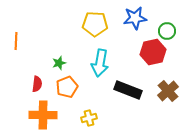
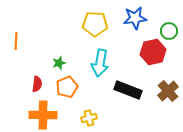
green circle: moved 2 px right
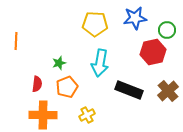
green circle: moved 2 px left, 1 px up
black rectangle: moved 1 px right
yellow cross: moved 2 px left, 3 px up; rotated 14 degrees counterclockwise
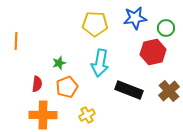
green circle: moved 1 px left, 2 px up
brown cross: moved 1 px right
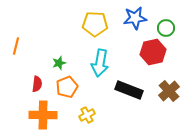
orange line: moved 5 px down; rotated 12 degrees clockwise
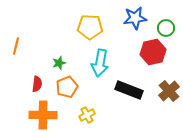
yellow pentagon: moved 5 px left, 3 px down
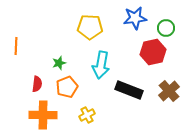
orange line: rotated 12 degrees counterclockwise
cyan arrow: moved 1 px right, 2 px down
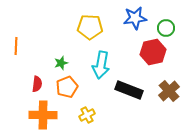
green star: moved 2 px right
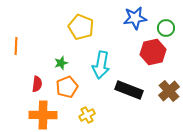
yellow pentagon: moved 9 px left; rotated 20 degrees clockwise
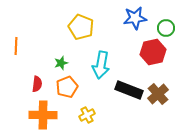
brown cross: moved 11 px left, 3 px down
